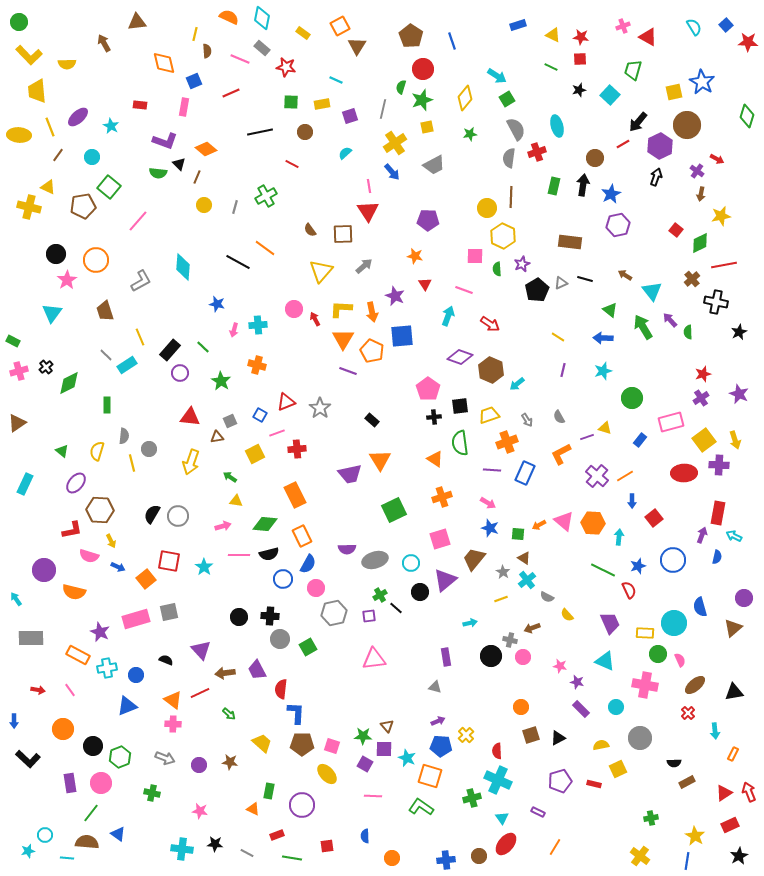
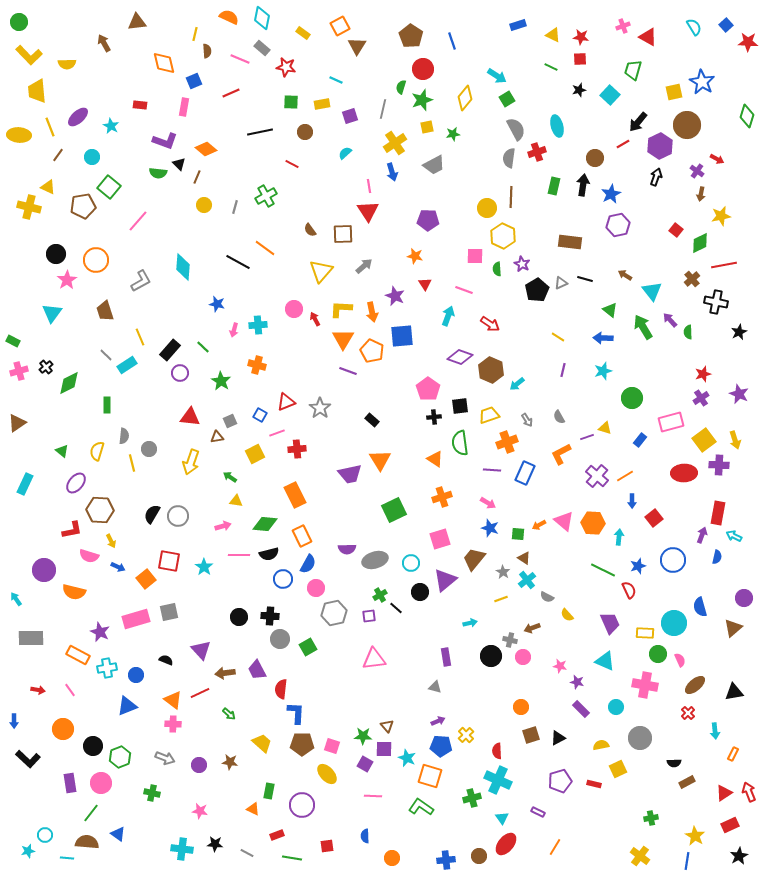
green star at (470, 134): moved 17 px left
blue arrow at (392, 172): rotated 24 degrees clockwise
purple star at (522, 264): rotated 21 degrees counterclockwise
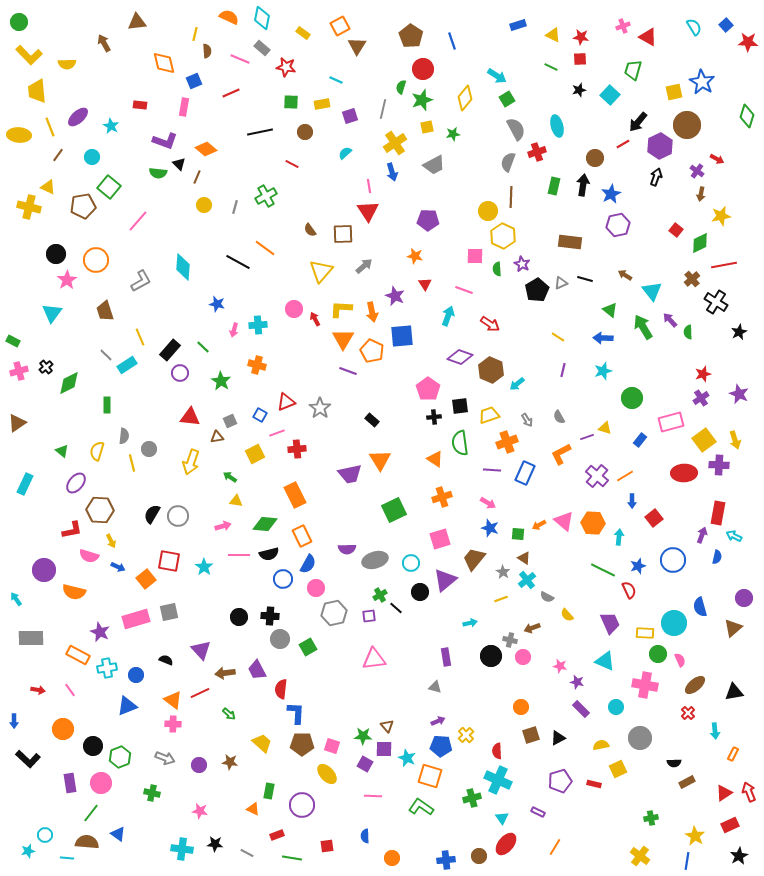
gray semicircle at (509, 158): moved 1 px left, 4 px down; rotated 12 degrees clockwise
yellow circle at (487, 208): moved 1 px right, 3 px down
black cross at (716, 302): rotated 20 degrees clockwise
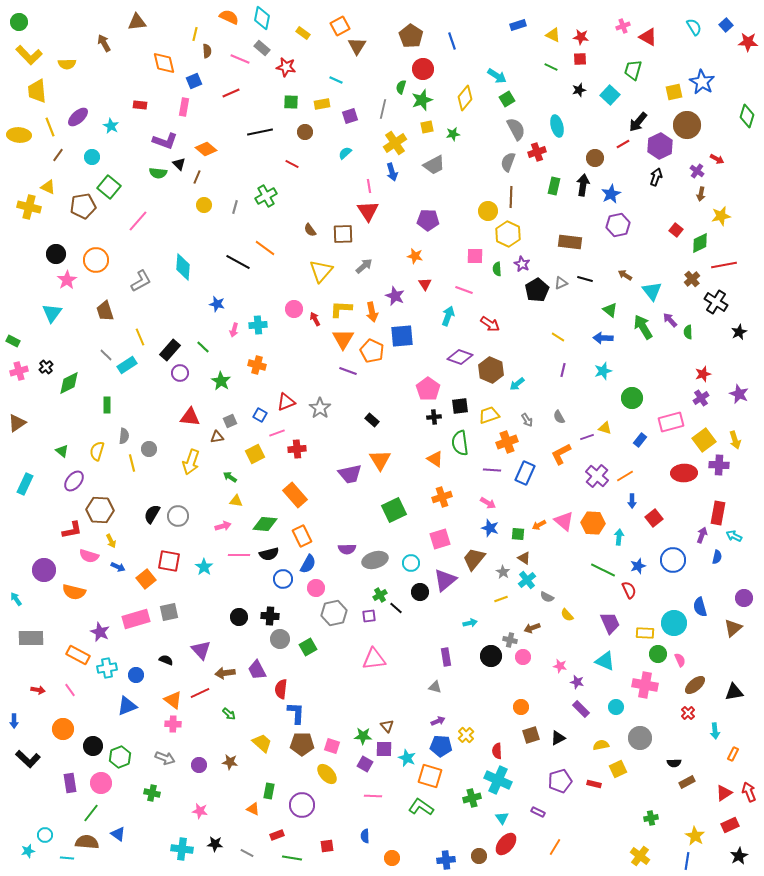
yellow hexagon at (503, 236): moved 5 px right, 2 px up
purple ellipse at (76, 483): moved 2 px left, 2 px up
orange rectangle at (295, 495): rotated 15 degrees counterclockwise
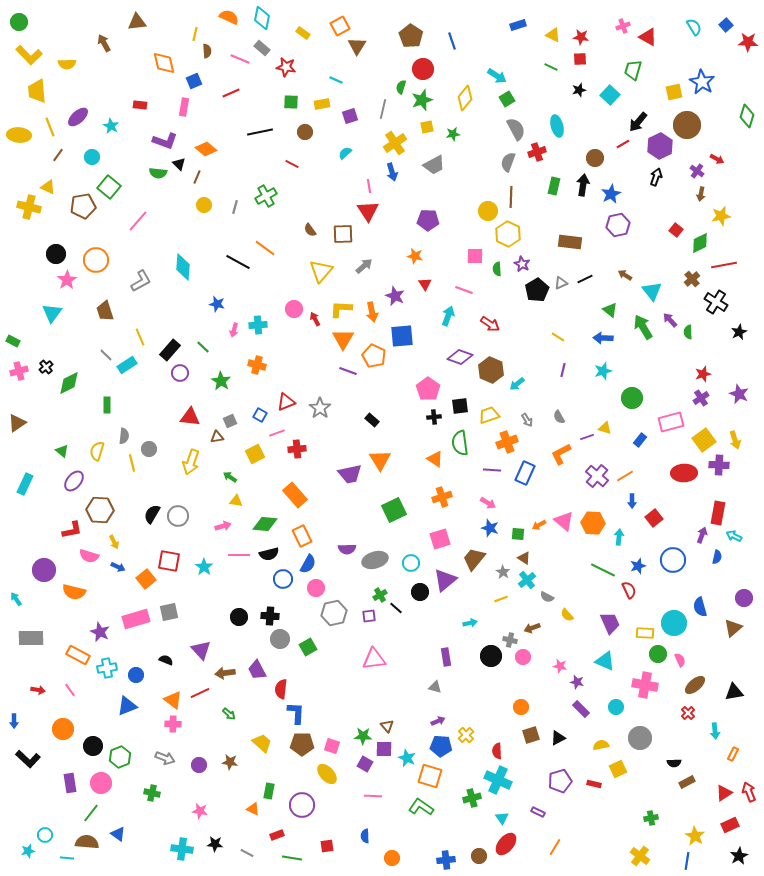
black line at (585, 279): rotated 42 degrees counterclockwise
orange pentagon at (372, 351): moved 2 px right, 5 px down
yellow arrow at (111, 541): moved 3 px right, 1 px down
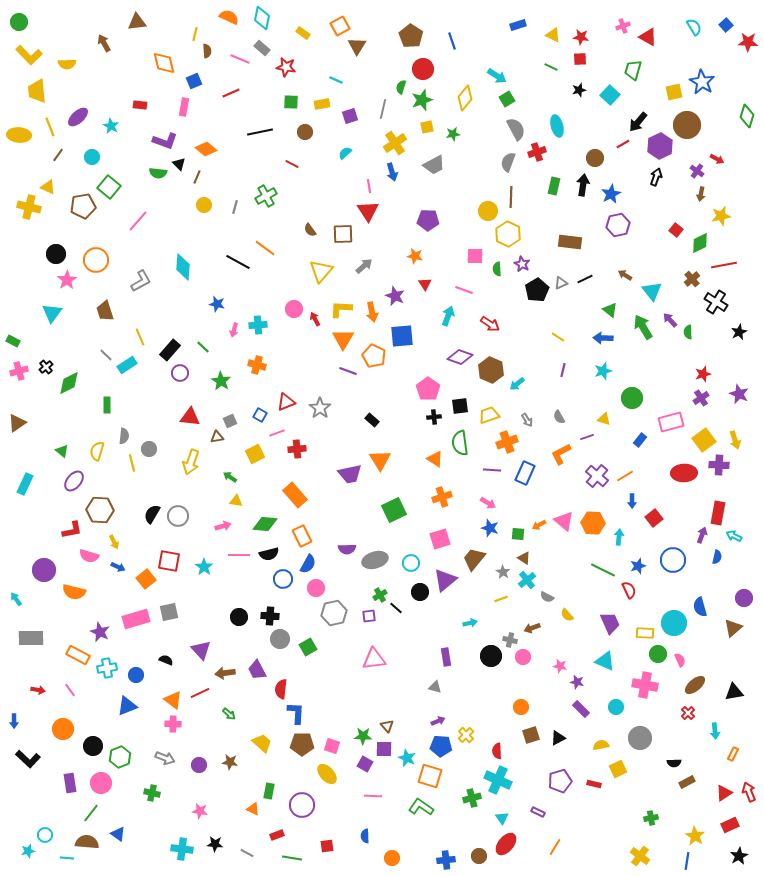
yellow triangle at (605, 428): moved 1 px left, 9 px up
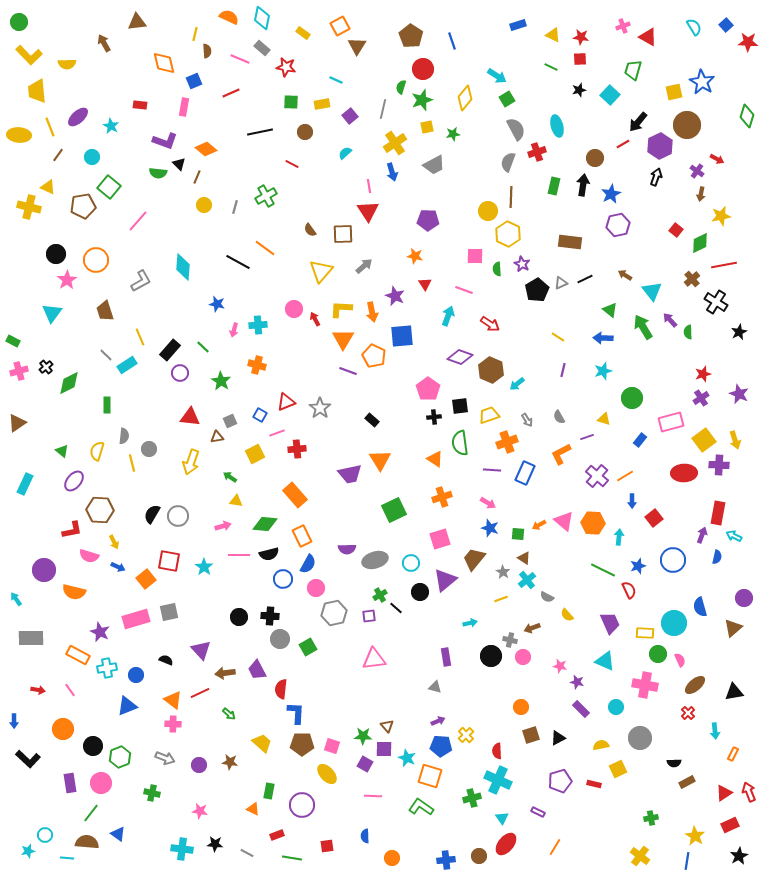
purple square at (350, 116): rotated 21 degrees counterclockwise
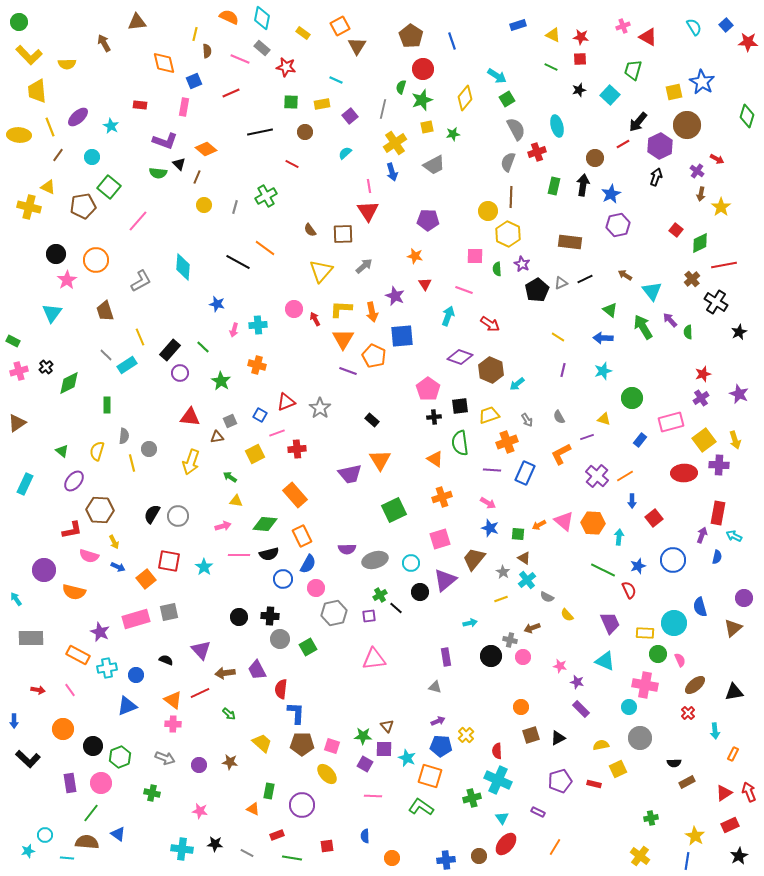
yellow star at (721, 216): moved 9 px up; rotated 24 degrees counterclockwise
cyan circle at (616, 707): moved 13 px right
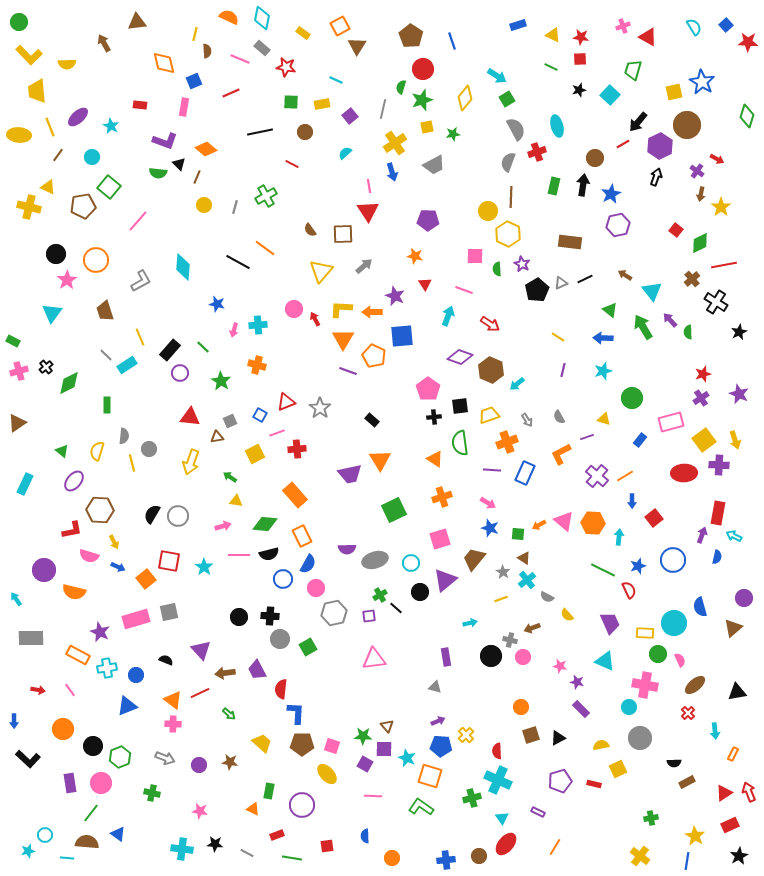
orange arrow at (372, 312): rotated 102 degrees clockwise
black triangle at (734, 692): moved 3 px right
